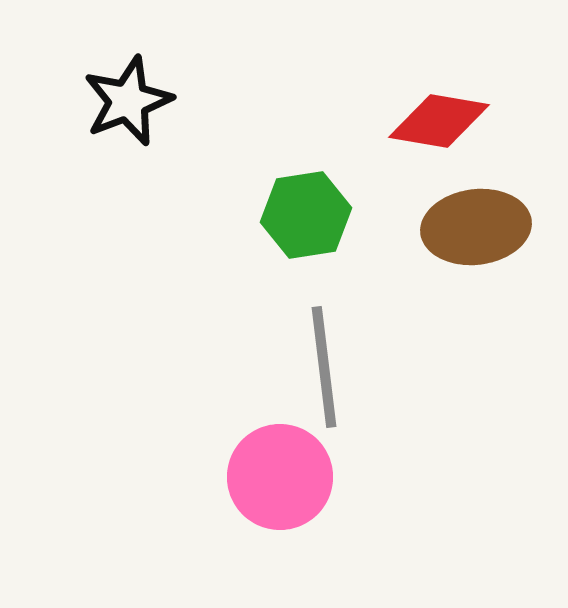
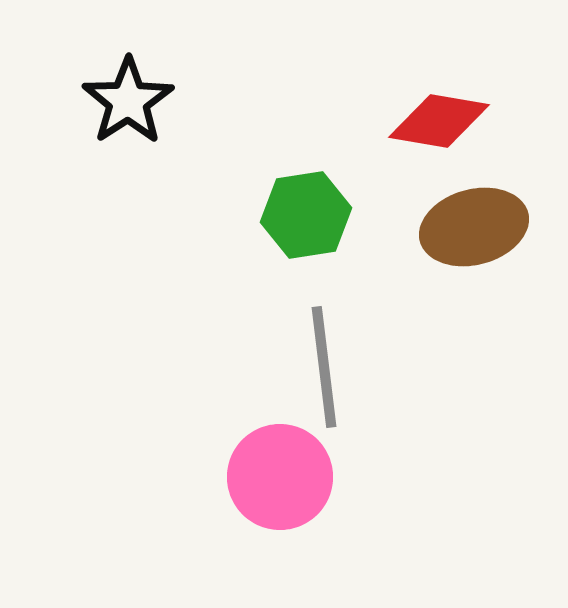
black star: rotated 12 degrees counterclockwise
brown ellipse: moved 2 px left; rotated 8 degrees counterclockwise
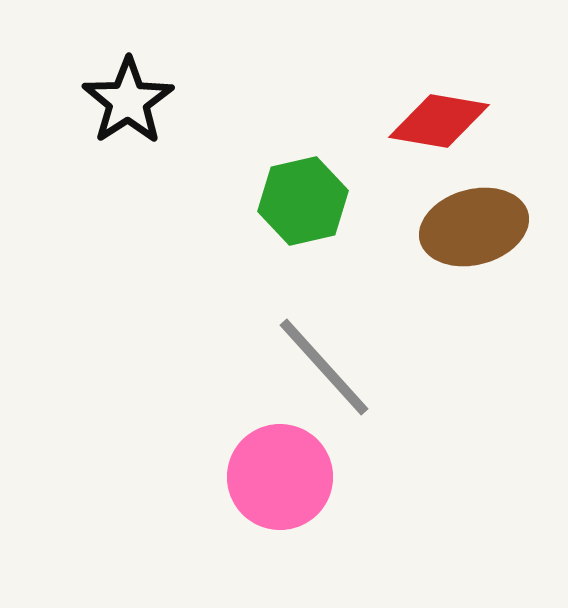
green hexagon: moved 3 px left, 14 px up; rotated 4 degrees counterclockwise
gray line: rotated 35 degrees counterclockwise
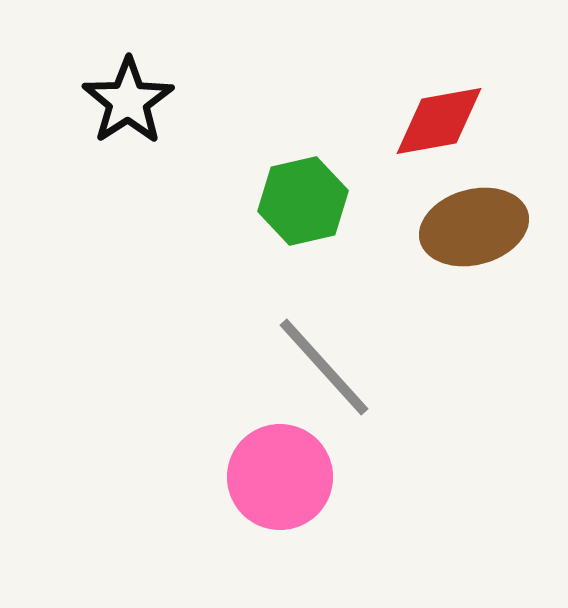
red diamond: rotated 20 degrees counterclockwise
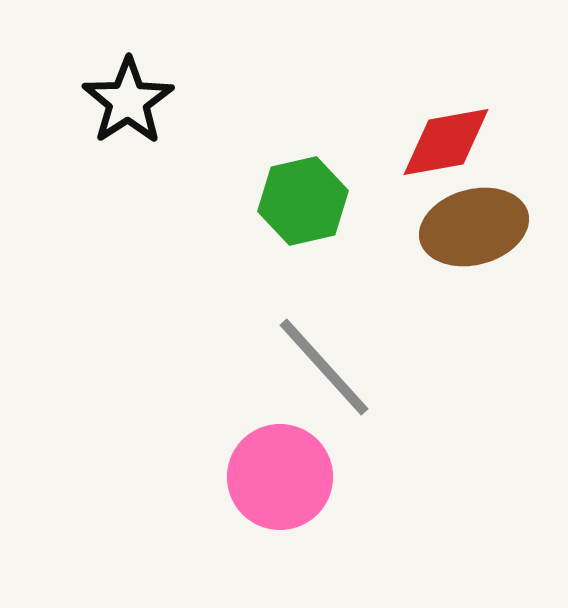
red diamond: moved 7 px right, 21 px down
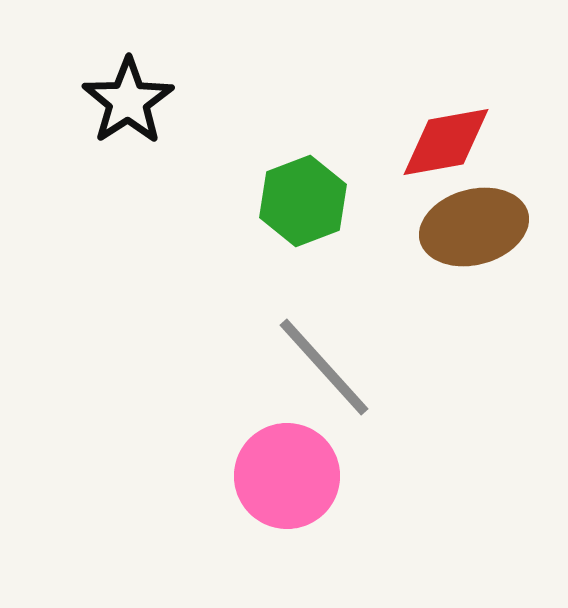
green hexagon: rotated 8 degrees counterclockwise
pink circle: moved 7 px right, 1 px up
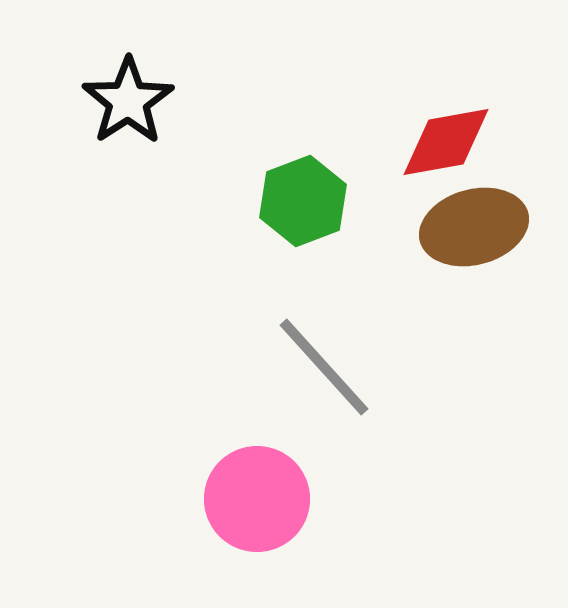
pink circle: moved 30 px left, 23 px down
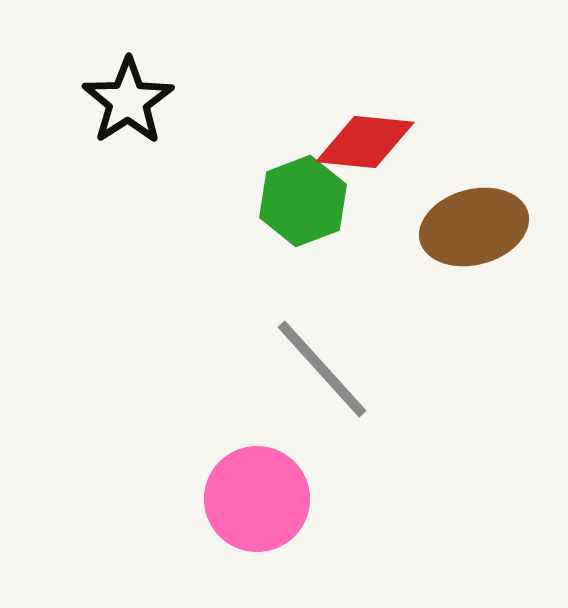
red diamond: moved 81 px left; rotated 16 degrees clockwise
gray line: moved 2 px left, 2 px down
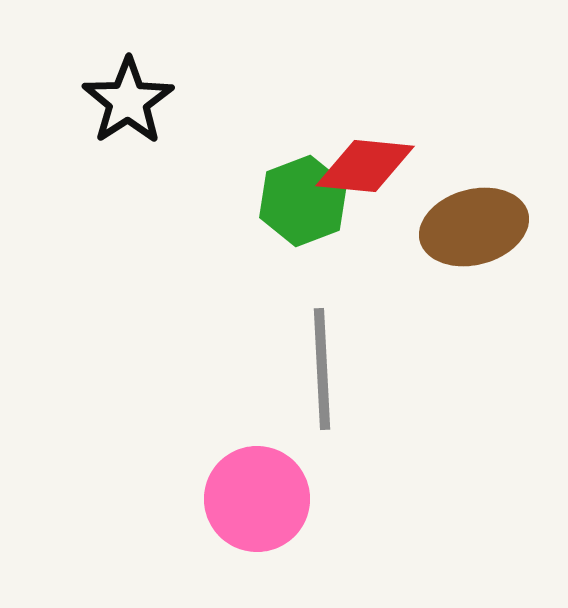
red diamond: moved 24 px down
gray line: rotated 39 degrees clockwise
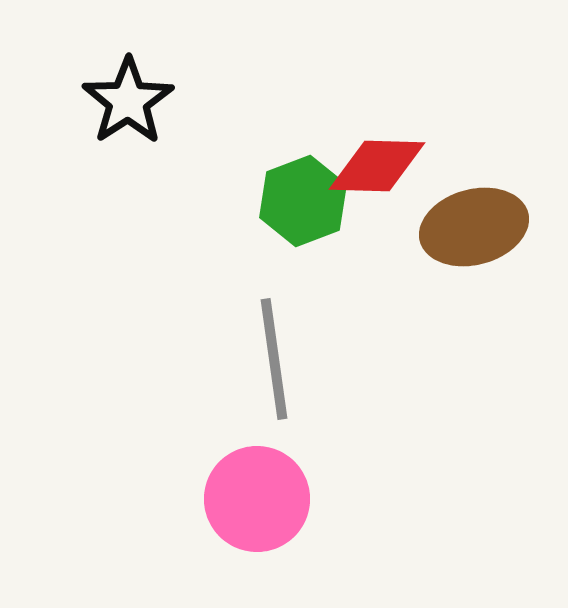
red diamond: moved 12 px right; rotated 4 degrees counterclockwise
gray line: moved 48 px left, 10 px up; rotated 5 degrees counterclockwise
